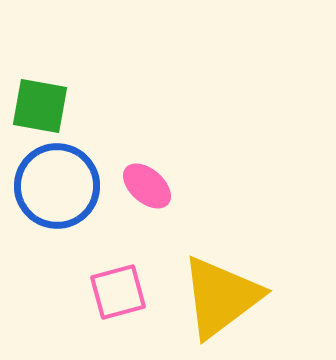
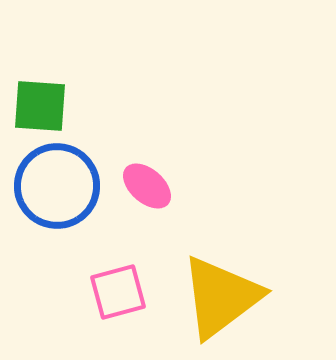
green square: rotated 6 degrees counterclockwise
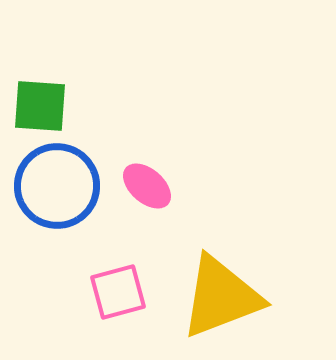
yellow triangle: rotated 16 degrees clockwise
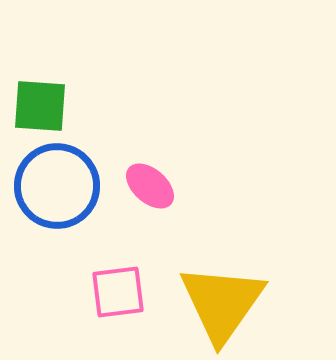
pink ellipse: moved 3 px right
pink square: rotated 8 degrees clockwise
yellow triangle: moved 1 px right, 6 px down; rotated 34 degrees counterclockwise
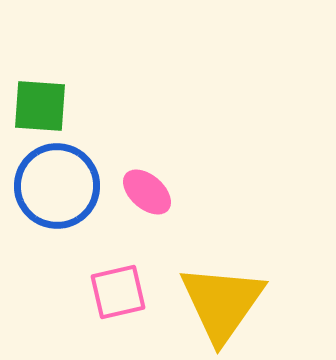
pink ellipse: moved 3 px left, 6 px down
pink square: rotated 6 degrees counterclockwise
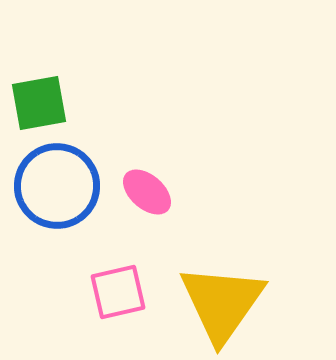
green square: moved 1 px left, 3 px up; rotated 14 degrees counterclockwise
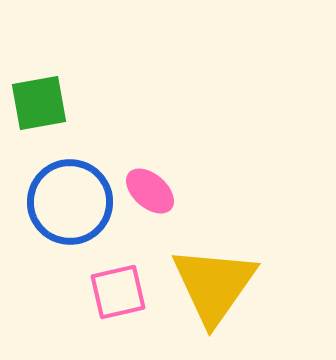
blue circle: moved 13 px right, 16 px down
pink ellipse: moved 3 px right, 1 px up
yellow triangle: moved 8 px left, 18 px up
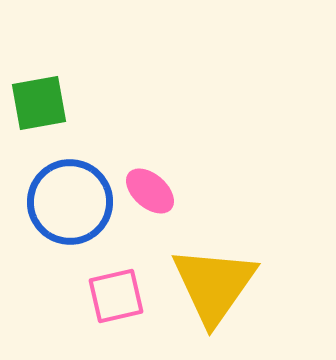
pink square: moved 2 px left, 4 px down
